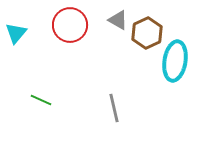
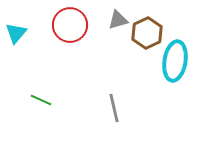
gray triangle: rotated 45 degrees counterclockwise
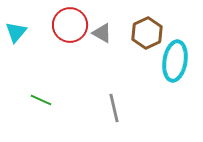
gray triangle: moved 16 px left, 13 px down; rotated 45 degrees clockwise
cyan triangle: moved 1 px up
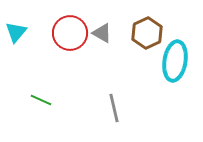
red circle: moved 8 px down
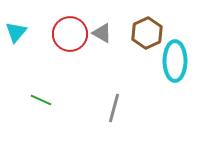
red circle: moved 1 px down
cyan ellipse: rotated 9 degrees counterclockwise
gray line: rotated 28 degrees clockwise
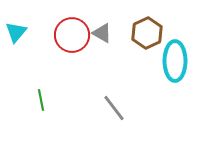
red circle: moved 2 px right, 1 px down
green line: rotated 55 degrees clockwise
gray line: rotated 52 degrees counterclockwise
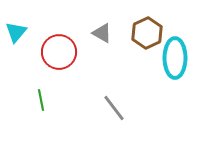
red circle: moved 13 px left, 17 px down
cyan ellipse: moved 3 px up
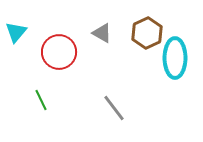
green line: rotated 15 degrees counterclockwise
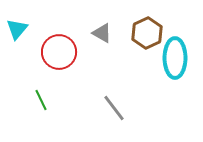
cyan triangle: moved 1 px right, 3 px up
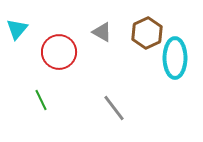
gray triangle: moved 1 px up
